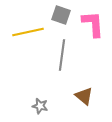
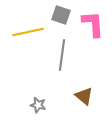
gray star: moved 2 px left, 1 px up
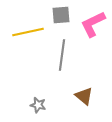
gray square: rotated 24 degrees counterclockwise
pink L-shape: rotated 112 degrees counterclockwise
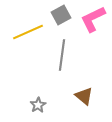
gray square: rotated 24 degrees counterclockwise
pink L-shape: moved 5 px up
yellow line: rotated 12 degrees counterclockwise
gray star: rotated 28 degrees clockwise
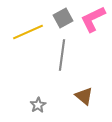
gray square: moved 2 px right, 3 px down
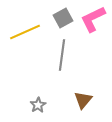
yellow line: moved 3 px left
brown triangle: moved 1 px left, 4 px down; rotated 30 degrees clockwise
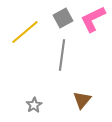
yellow line: rotated 16 degrees counterclockwise
brown triangle: moved 1 px left
gray star: moved 4 px left
